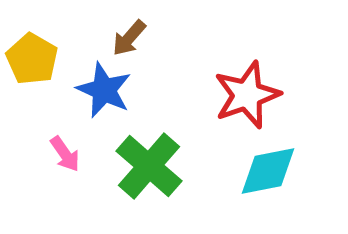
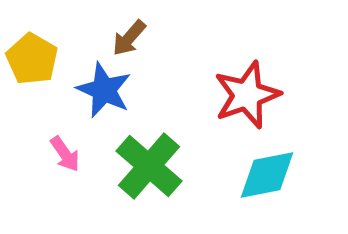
cyan diamond: moved 1 px left, 4 px down
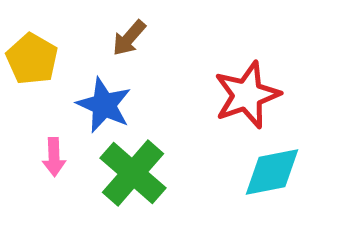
blue star: moved 15 px down
pink arrow: moved 11 px left, 3 px down; rotated 33 degrees clockwise
green cross: moved 16 px left, 7 px down
cyan diamond: moved 5 px right, 3 px up
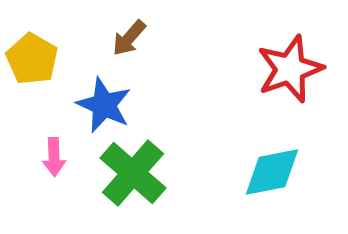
red star: moved 43 px right, 26 px up
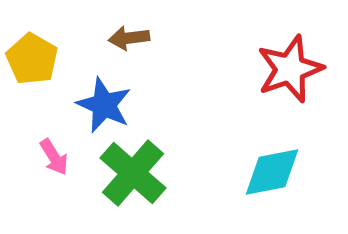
brown arrow: rotated 42 degrees clockwise
pink arrow: rotated 30 degrees counterclockwise
